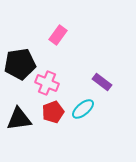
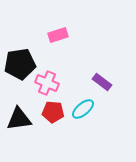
pink rectangle: rotated 36 degrees clockwise
red pentagon: rotated 25 degrees clockwise
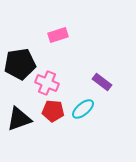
red pentagon: moved 1 px up
black triangle: rotated 12 degrees counterclockwise
